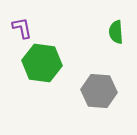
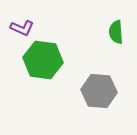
purple L-shape: rotated 125 degrees clockwise
green hexagon: moved 1 px right, 3 px up
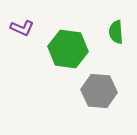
green hexagon: moved 25 px right, 11 px up
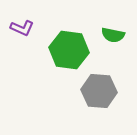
green semicircle: moved 3 px left, 3 px down; rotated 75 degrees counterclockwise
green hexagon: moved 1 px right, 1 px down
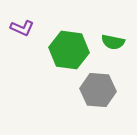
green semicircle: moved 7 px down
gray hexagon: moved 1 px left, 1 px up
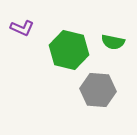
green hexagon: rotated 6 degrees clockwise
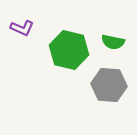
gray hexagon: moved 11 px right, 5 px up
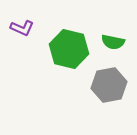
green hexagon: moved 1 px up
gray hexagon: rotated 16 degrees counterclockwise
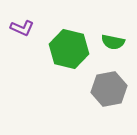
gray hexagon: moved 4 px down
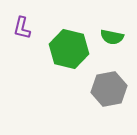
purple L-shape: rotated 80 degrees clockwise
green semicircle: moved 1 px left, 5 px up
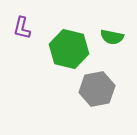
gray hexagon: moved 12 px left
